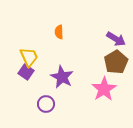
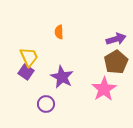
purple arrow: rotated 48 degrees counterclockwise
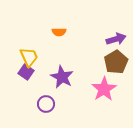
orange semicircle: rotated 88 degrees counterclockwise
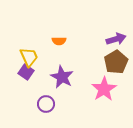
orange semicircle: moved 9 px down
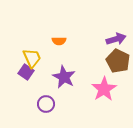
yellow trapezoid: moved 3 px right, 1 px down
brown pentagon: moved 2 px right, 1 px up; rotated 15 degrees counterclockwise
purple star: moved 2 px right
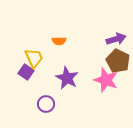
yellow trapezoid: moved 2 px right
purple star: moved 3 px right, 1 px down
pink star: moved 2 px right, 9 px up; rotated 20 degrees counterclockwise
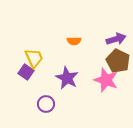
orange semicircle: moved 15 px right
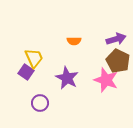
purple circle: moved 6 px left, 1 px up
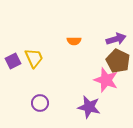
purple square: moved 13 px left, 11 px up; rotated 28 degrees clockwise
purple star: moved 22 px right, 29 px down; rotated 15 degrees counterclockwise
